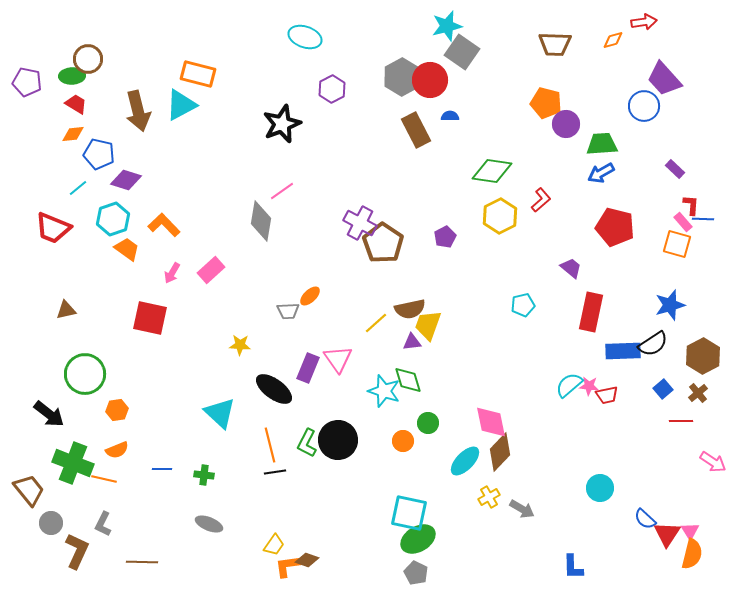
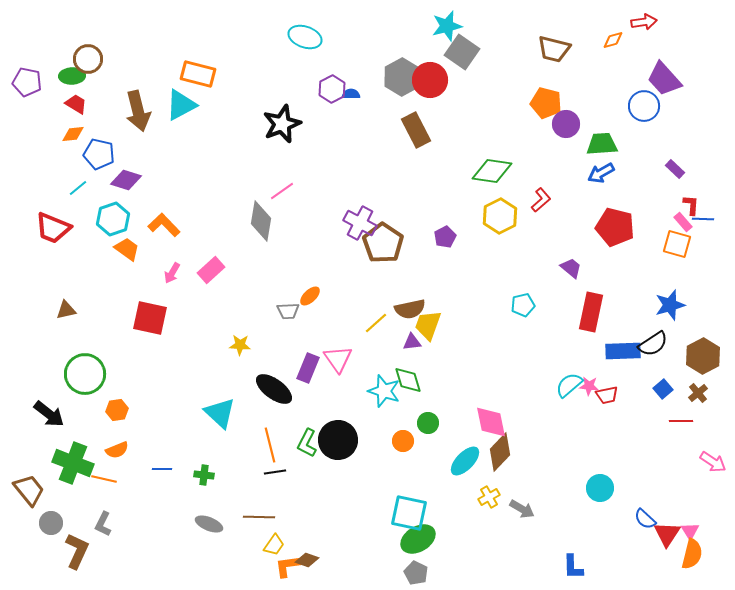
brown trapezoid at (555, 44): moved 1 px left, 5 px down; rotated 12 degrees clockwise
blue semicircle at (450, 116): moved 99 px left, 22 px up
brown line at (142, 562): moved 117 px right, 45 px up
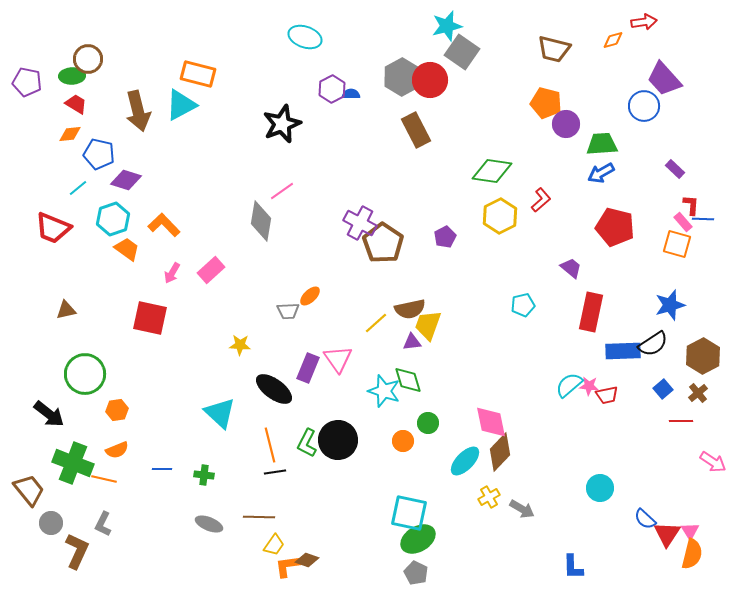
orange diamond at (73, 134): moved 3 px left
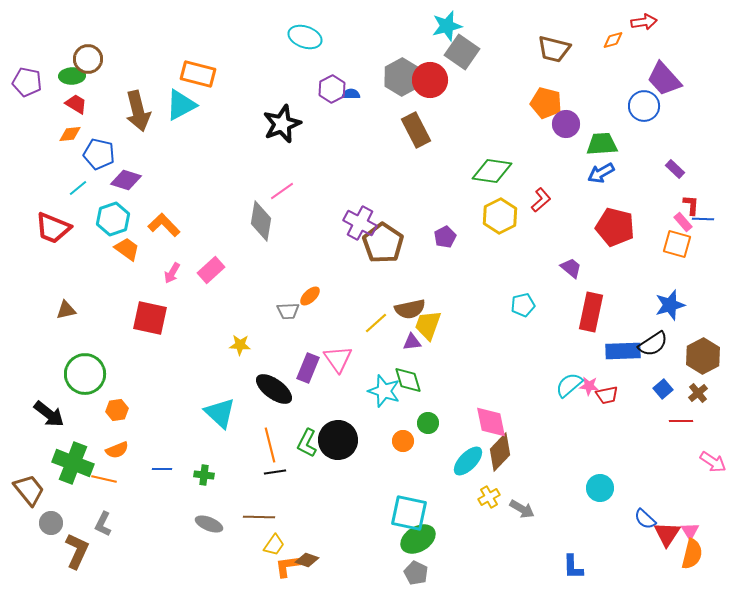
cyan ellipse at (465, 461): moved 3 px right
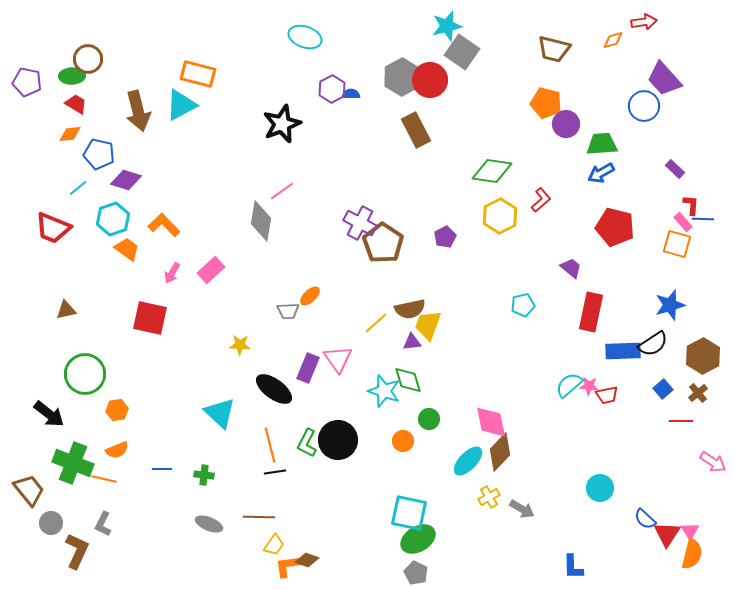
green circle at (428, 423): moved 1 px right, 4 px up
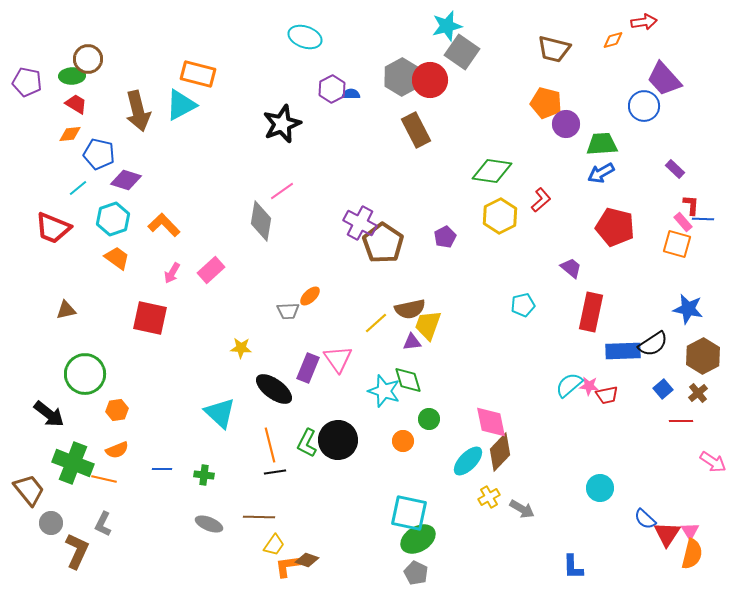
orange trapezoid at (127, 249): moved 10 px left, 9 px down
blue star at (670, 305): moved 18 px right, 4 px down; rotated 28 degrees clockwise
yellow star at (240, 345): moved 1 px right, 3 px down
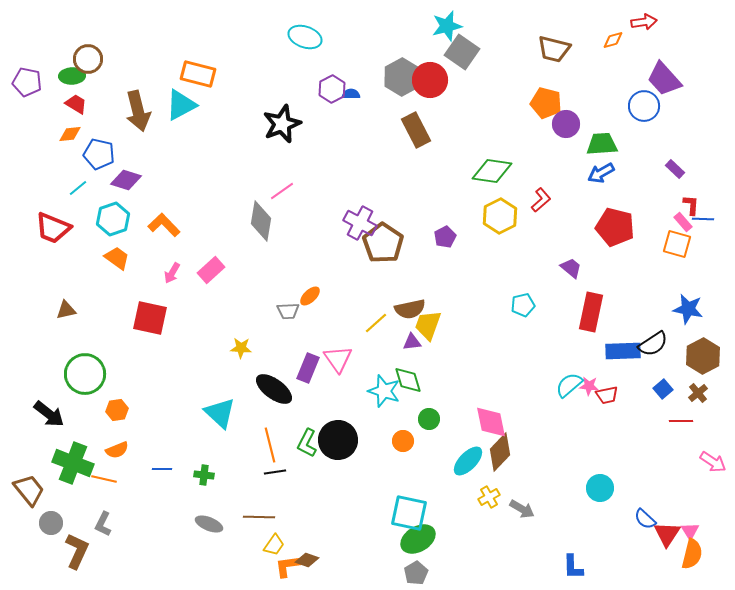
gray pentagon at (416, 573): rotated 15 degrees clockwise
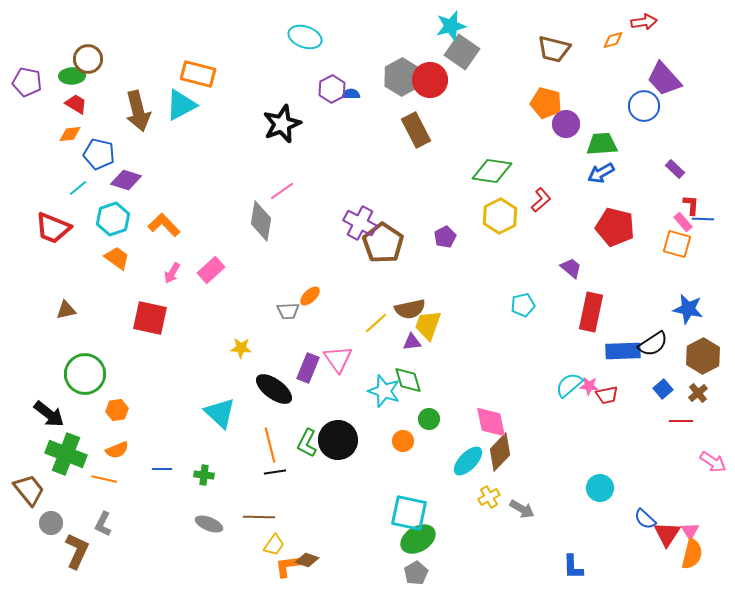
cyan star at (447, 26): moved 4 px right
green cross at (73, 463): moved 7 px left, 9 px up
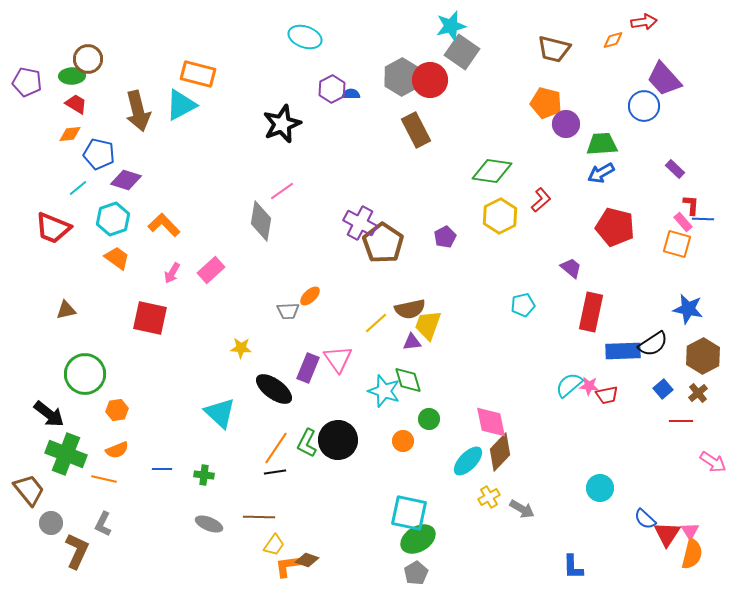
orange line at (270, 445): moved 6 px right, 3 px down; rotated 48 degrees clockwise
